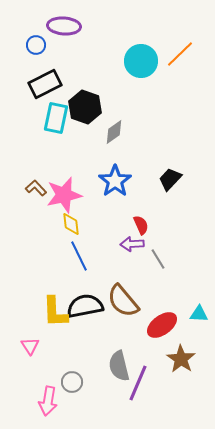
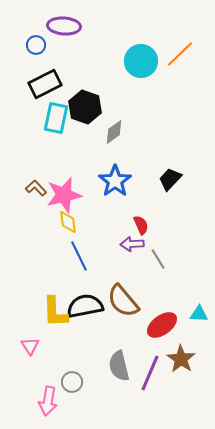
yellow diamond: moved 3 px left, 2 px up
purple line: moved 12 px right, 10 px up
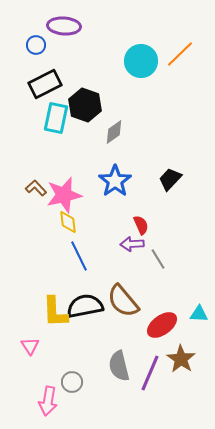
black hexagon: moved 2 px up
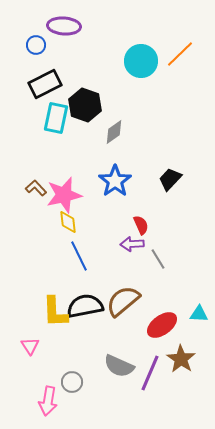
brown semicircle: rotated 90 degrees clockwise
gray semicircle: rotated 52 degrees counterclockwise
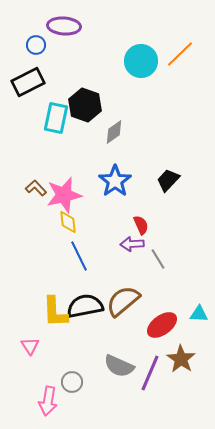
black rectangle: moved 17 px left, 2 px up
black trapezoid: moved 2 px left, 1 px down
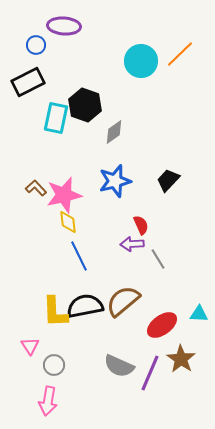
blue star: rotated 20 degrees clockwise
gray circle: moved 18 px left, 17 px up
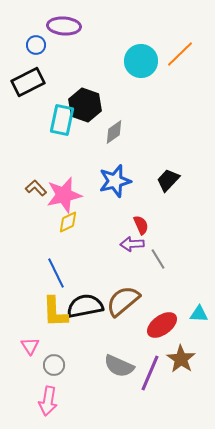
cyan rectangle: moved 6 px right, 2 px down
yellow diamond: rotated 70 degrees clockwise
blue line: moved 23 px left, 17 px down
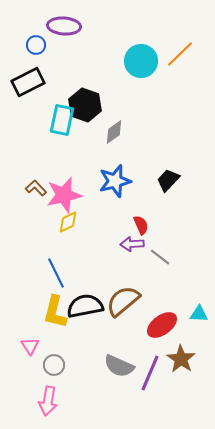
gray line: moved 2 px right, 2 px up; rotated 20 degrees counterclockwise
yellow L-shape: rotated 16 degrees clockwise
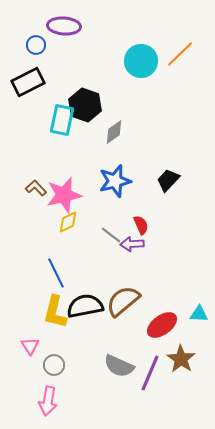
gray line: moved 49 px left, 22 px up
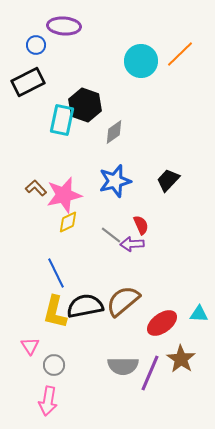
red ellipse: moved 2 px up
gray semicircle: moved 4 px right; rotated 24 degrees counterclockwise
